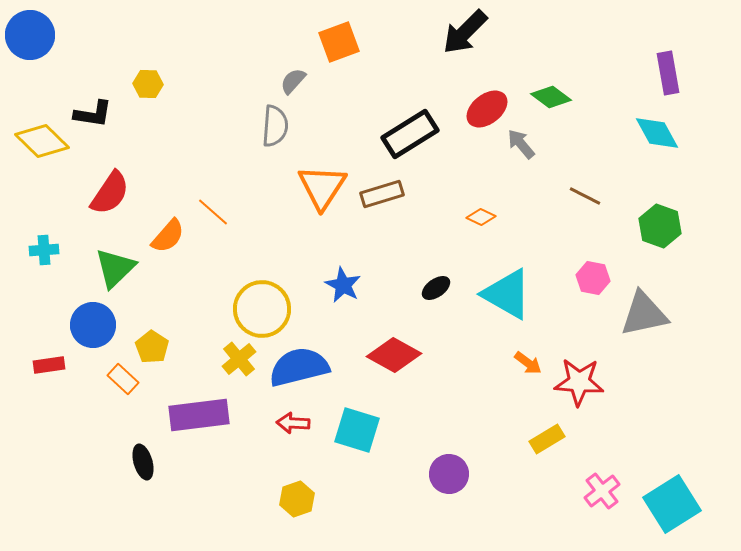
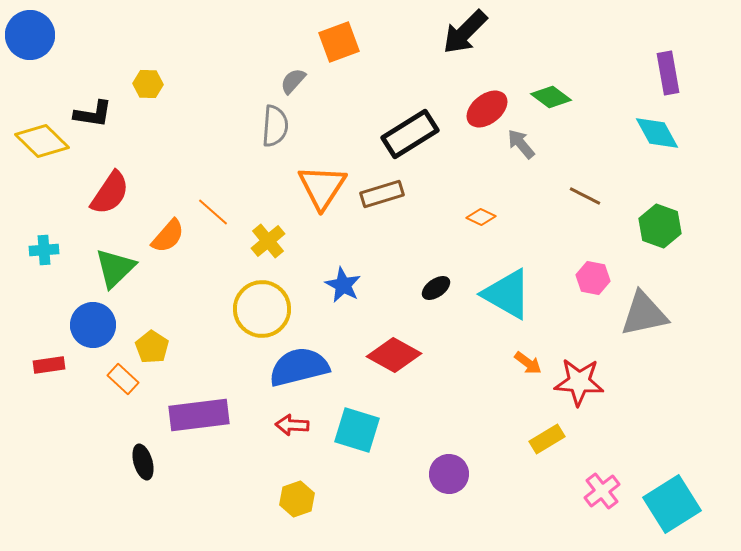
yellow cross at (239, 359): moved 29 px right, 118 px up
red arrow at (293, 423): moved 1 px left, 2 px down
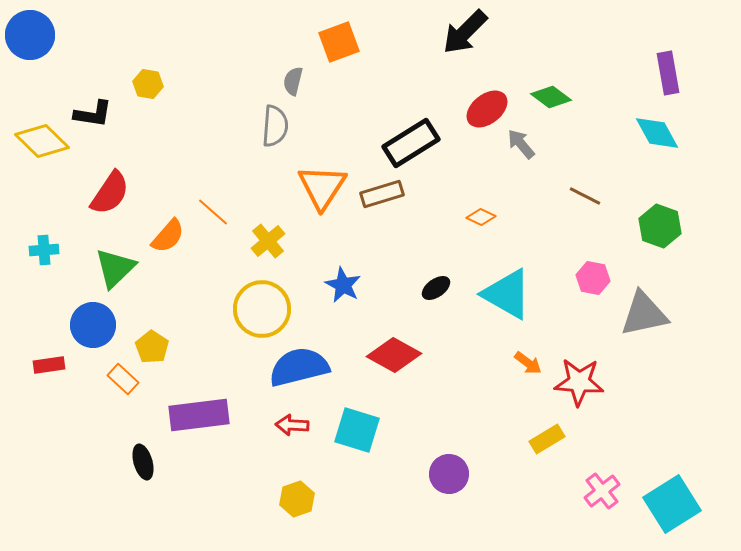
gray semicircle at (293, 81): rotated 28 degrees counterclockwise
yellow hexagon at (148, 84): rotated 8 degrees clockwise
black rectangle at (410, 134): moved 1 px right, 9 px down
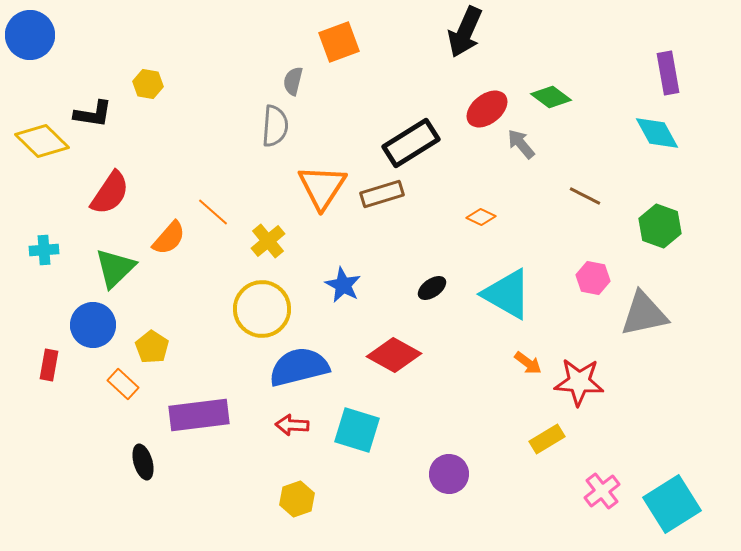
black arrow at (465, 32): rotated 21 degrees counterclockwise
orange semicircle at (168, 236): moved 1 px right, 2 px down
black ellipse at (436, 288): moved 4 px left
red rectangle at (49, 365): rotated 72 degrees counterclockwise
orange rectangle at (123, 379): moved 5 px down
